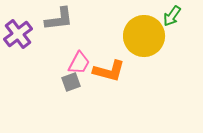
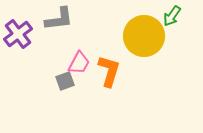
orange L-shape: rotated 88 degrees counterclockwise
gray square: moved 6 px left, 1 px up
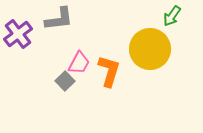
yellow circle: moved 6 px right, 13 px down
gray square: rotated 24 degrees counterclockwise
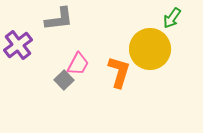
green arrow: moved 2 px down
purple cross: moved 11 px down
pink trapezoid: moved 1 px left, 1 px down
orange L-shape: moved 10 px right, 1 px down
gray square: moved 1 px left, 1 px up
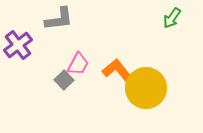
yellow circle: moved 4 px left, 39 px down
orange L-shape: moved 1 px left, 1 px up; rotated 56 degrees counterclockwise
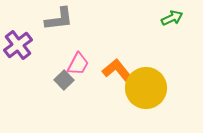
green arrow: rotated 150 degrees counterclockwise
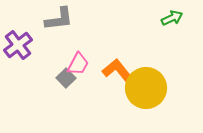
gray square: moved 2 px right, 2 px up
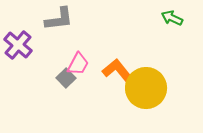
green arrow: rotated 130 degrees counterclockwise
purple cross: rotated 12 degrees counterclockwise
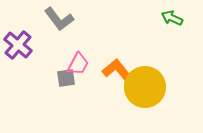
gray L-shape: rotated 60 degrees clockwise
gray square: rotated 36 degrees clockwise
yellow circle: moved 1 px left, 1 px up
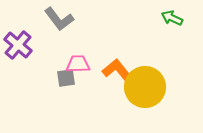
pink trapezoid: rotated 120 degrees counterclockwise
